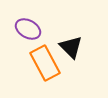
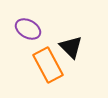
orange rectangle: moved 3 px right, 2 px down
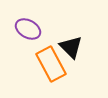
orange rectangle: moved 3 px right, 1 px up
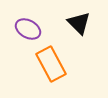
black triangle: moved 8 px right, 24 px up
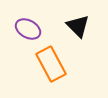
black triangle: moved 1 px left, 3 px down
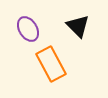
purple ellipse: rotated 30 degrees clockwise
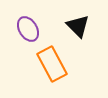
orange rectangle: moved 1 px right
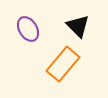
orange rectangle: moved 11 px right; rotated 68 degrees clockwise
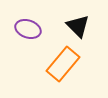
purple ellipse: rotated 40 degrees counterclockwise
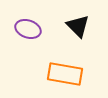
orange rectangle: moved 2 px right, 10 px down; rotated 60 degrees clockwise
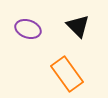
orange rectangle: moved 2 px right; rotated 44 degrees clockwise
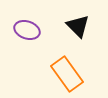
purple ellipse: moved 1 px left, 1 px down
